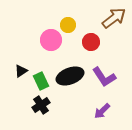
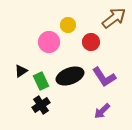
pink circle: moved 2 px left, 2 px down
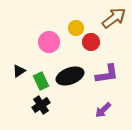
yellow circle: moved 8 px right, 3 px down
black triangle: moved 2 px left
purple L-shape: moved 3 px right, 3 px up; rotated 65 degrees counterclockwise
purple arrow: moved 1 px right, 1 px up
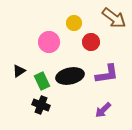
brown arrow: rotated 75 degrees clockwise
yellow circle: moved 2 px left, 5 px up
black ellipse: rotated 8 degrees clockwise
green rectangle: moved 1 px right
black cross: rotated 36 degrees counterclockwise
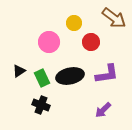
green rectangle: moved 3 px up
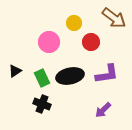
black triangle: moved 4 px left
black cross: moved 1 px right, 1 px up
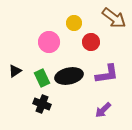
black ellipse: moved 1 px left
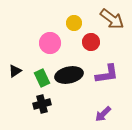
brown arrow: moved 2 px left, 1 px down
pink circle: moved 1 px right, 1 px down
black ellipse: moved 1 px up
black cross: rotated 36 degrees counterclockwise
purple arrow: moved 4 px down
